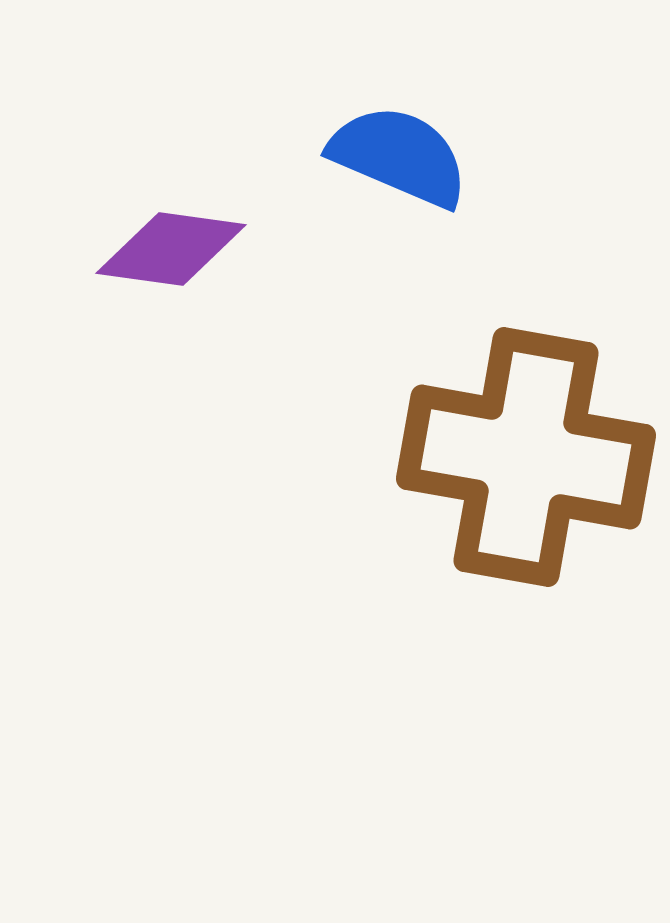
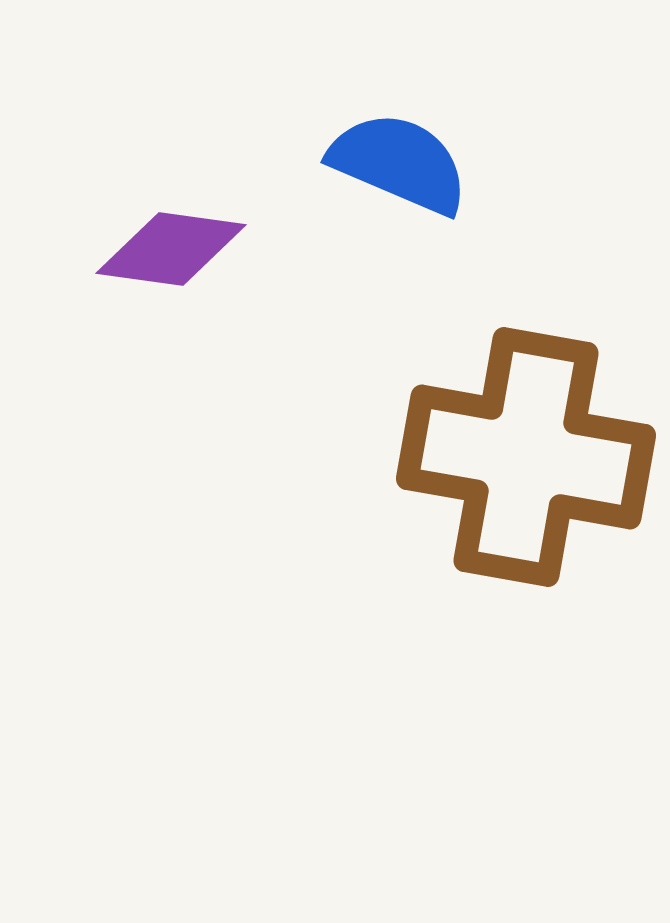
blue semicircle: moved 7 px down
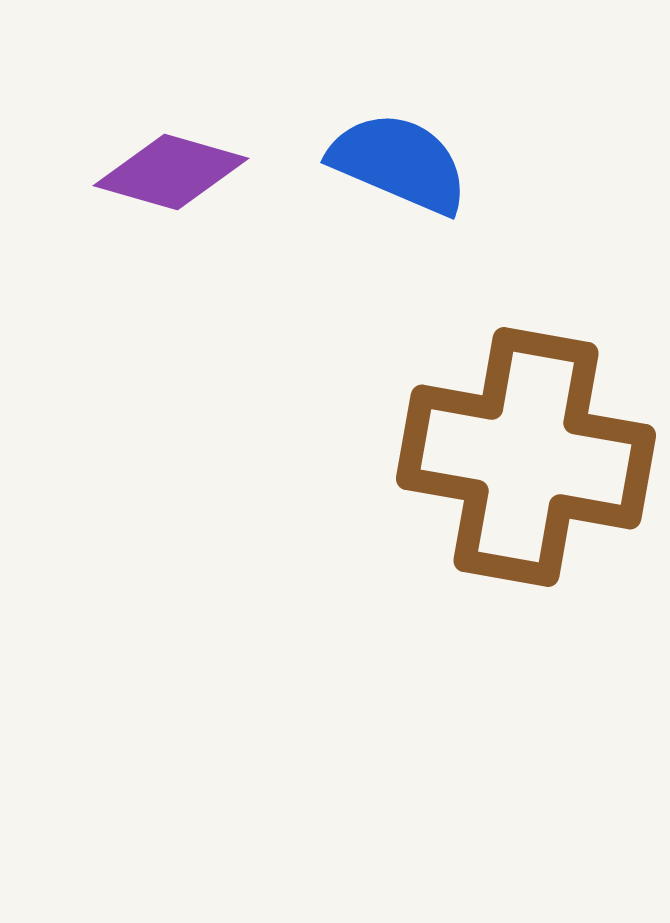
purple diamond: moved 77 px up; rotated 8 degrees clockwise
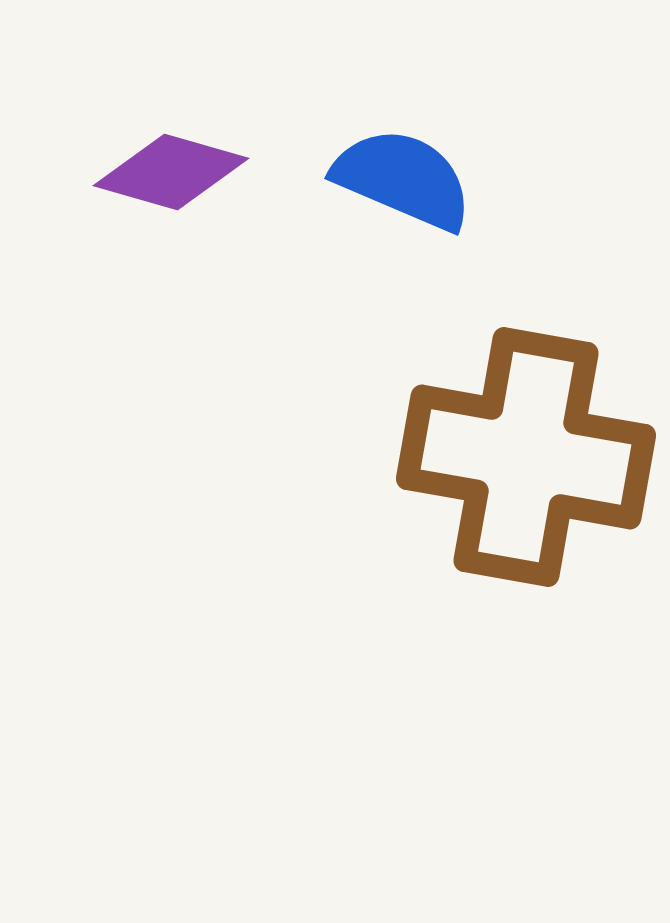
blue semicircle: moved 4 px right, 16 px down
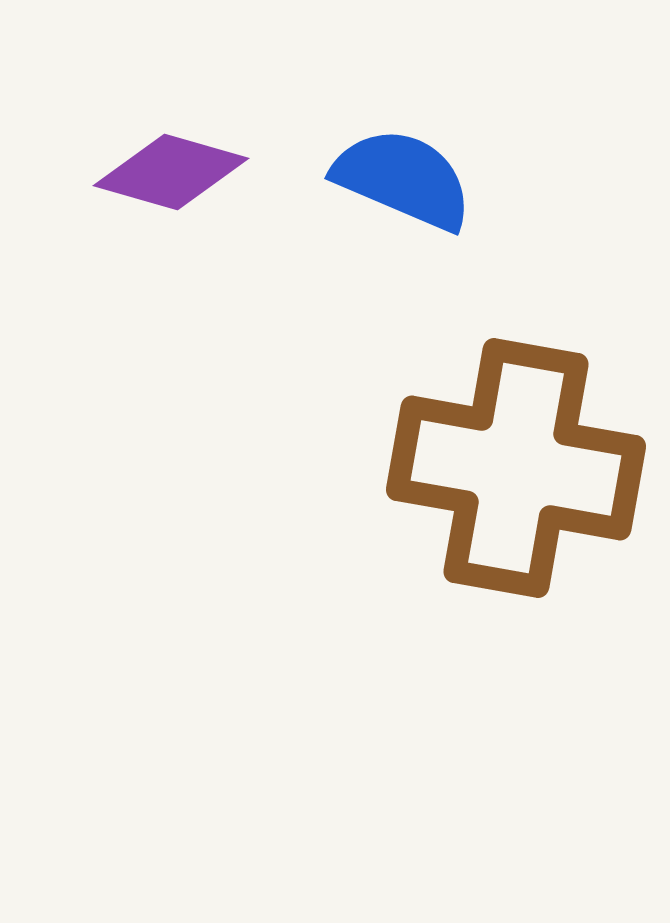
brown cross: moved 10 px left, 11 px down
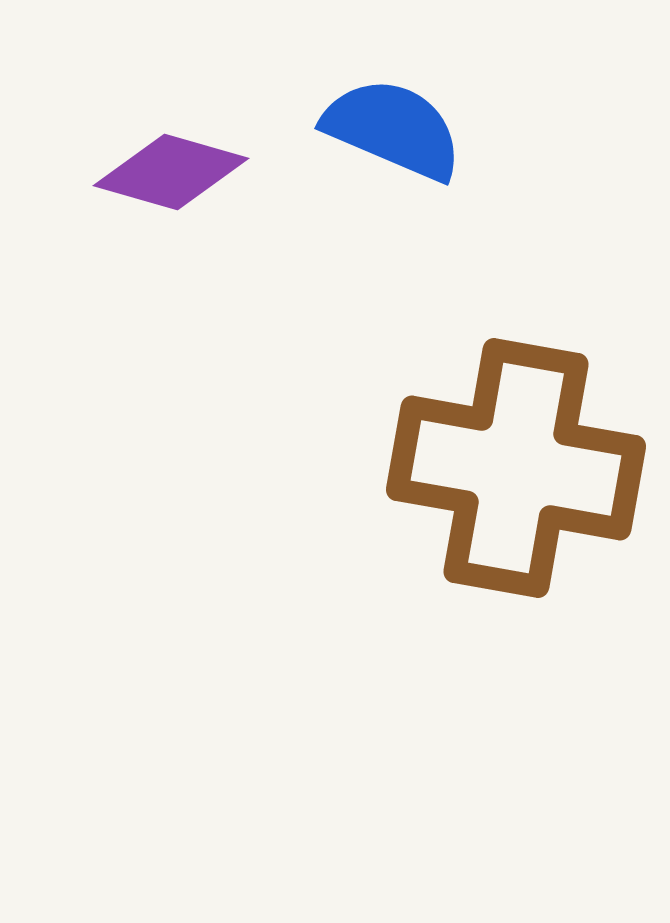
blue semicircle: moved 10 px left, 50 px up
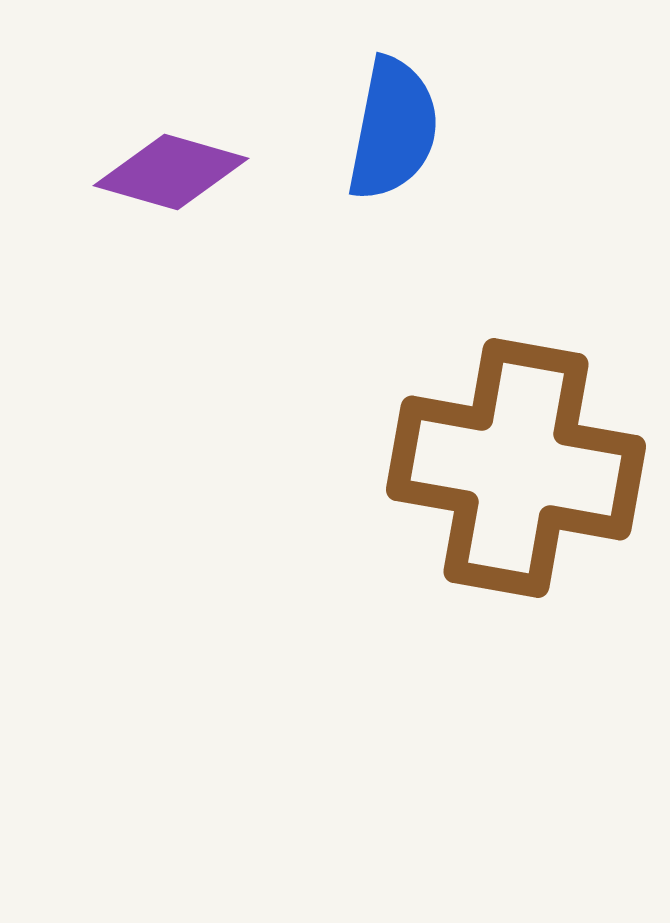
blue semicircle: rotated 78 degrees clockwise
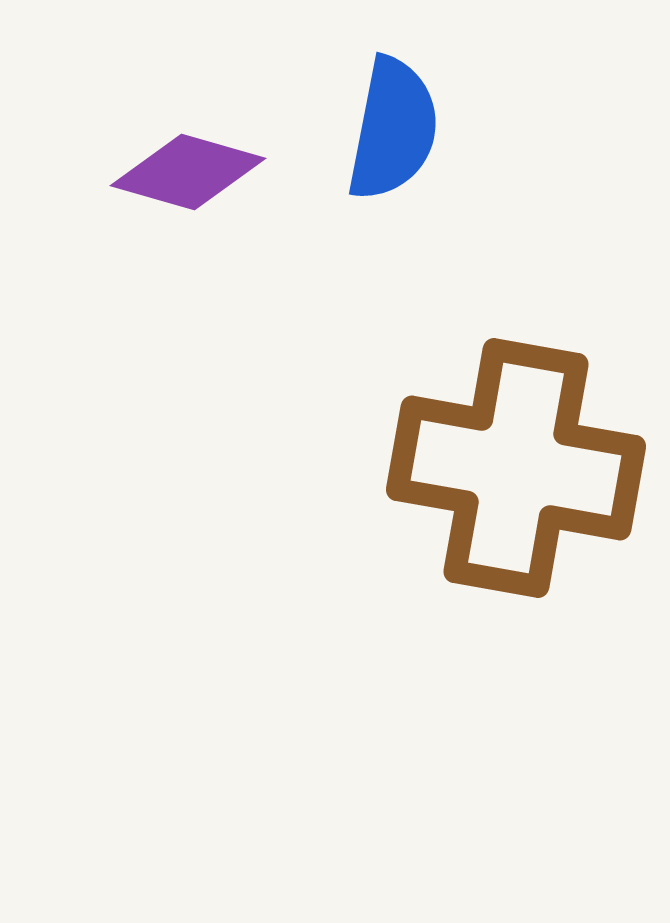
purple diamond: moved 17 px right
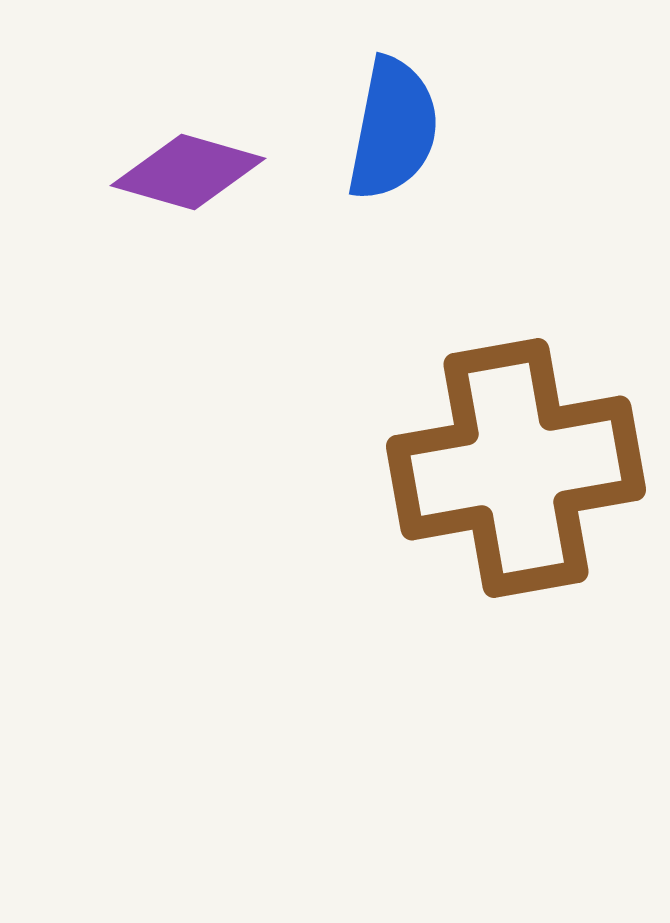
brown cross: rotated 20 degrees counterclockwise
